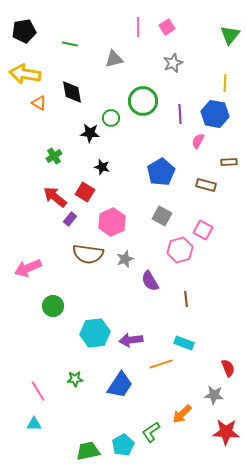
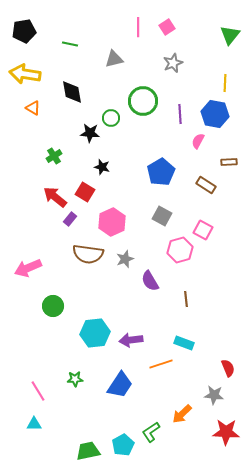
orange triangle at (39, 103): moved 6 px left, 5 px down
brown rectangle at (206, 185): rotated 18 degrees clockwise
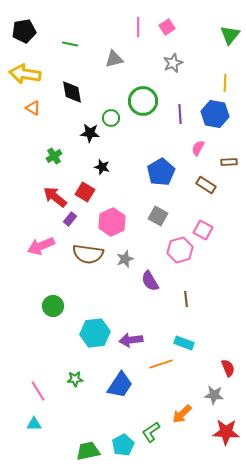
pink semicircle at (198, 141): moved 7 px down
gray square at (162, 216): moved 4 px left
pink arrow at (28, 268): moved 13 px right, 22 px up
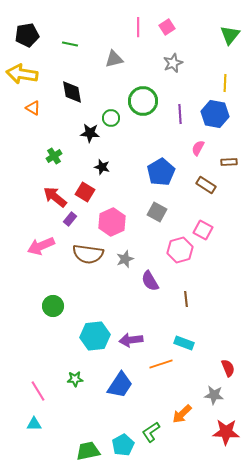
black pentagon at (24, 31): moved 3 px right, 4 px down
yellow arrow at (25, 74): moved 3 px left
gray square at (158, 216): moved 1 px left, 4 px up
cyan hexagon at (95, 333): moved 3 px down
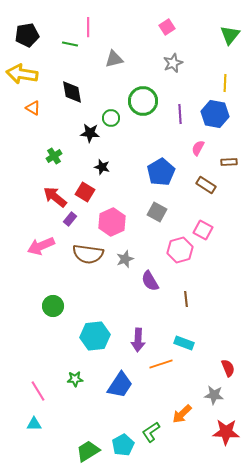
pink line at (138, 27): moved 50 px left
purple arrow at (131, 340): moved 7 px right; rotated 80 degrees counterclockwise
green trapezoid at (88, 451): rotated 20 degrees counterclockwise
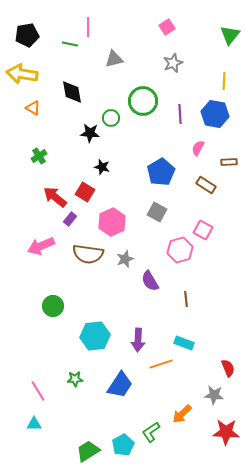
yellow line at (225, 83): moved 1 px left, 2 px up
green cross at (54, 156): moved 15 px left
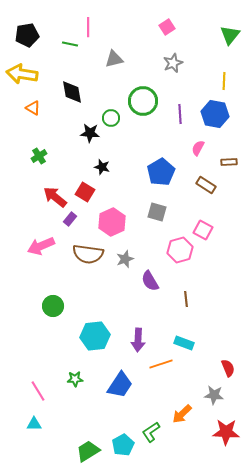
gray square at (157, 212): rotated 12 degrees counterclockwise
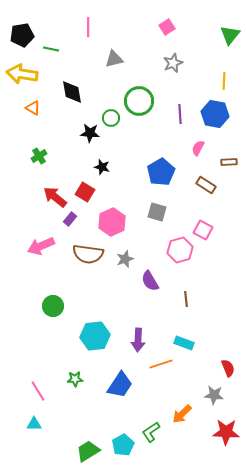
black pentagon at (27, 35): moved 5 px left
green line at (70, 44): moved 19 px left, 5 px down
green circle at (143, 101): moved 4 px left
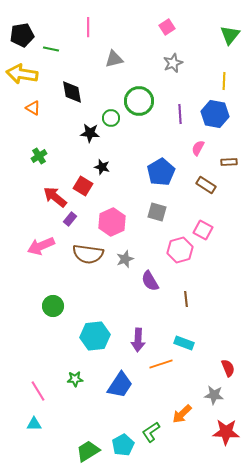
red square at (85, 192): moved 2 px left, 6 px up
